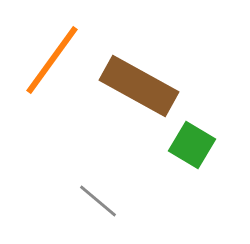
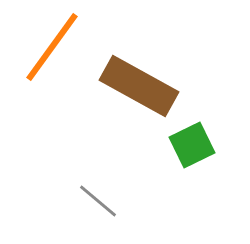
orange line: moved 13 px up
green square: rotated 33 degrees clockwise
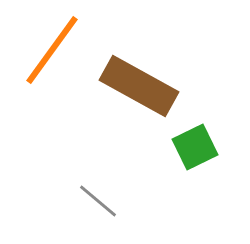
orange line: moved 3 px down
green square: moved 3 px right, 2 px down
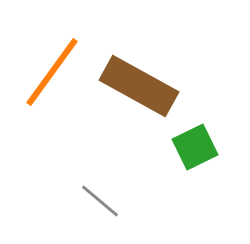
orange line: moved 22 px down
gray line: moved 2 px right
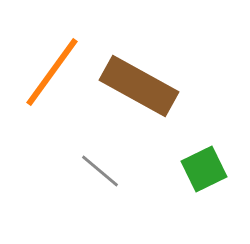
green square: moved 9 px right, 22 px down
gray line: moved 30 px up
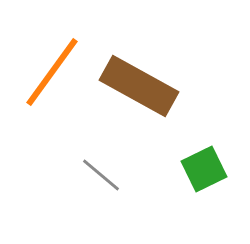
gray line: moved 1 px right, 4 px down
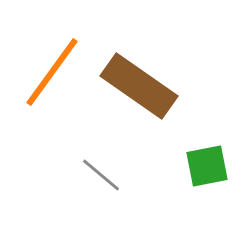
brown rectangle: rotated 6 degrees clockwise
green square: moved 3 px right, 3 px up; rotated 15 degrees clockwise
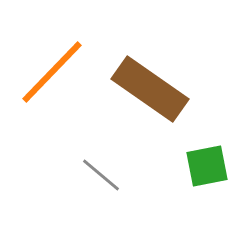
orange line: rotated 8 degrees clockwise
brown rectangle: moved 11 px right, 3 px down
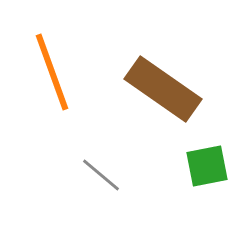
orange line: rotated 64 degrees counterclockwise
brown rectangle: moved 13 px right
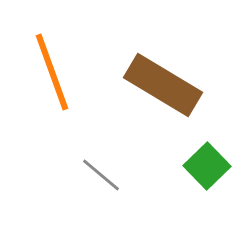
brown rectangle: moved 4 px up; rotated 4 degrees counterclockwise
green square: rotated 33 degrees counterclockwise
